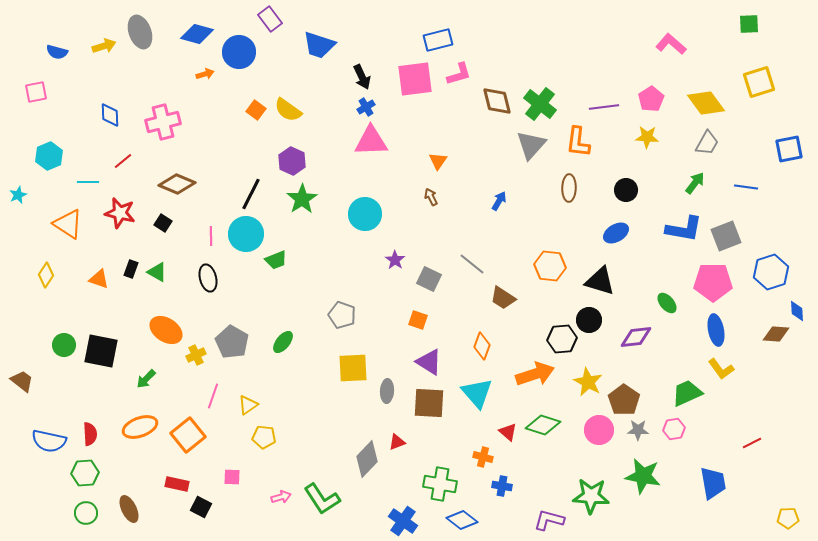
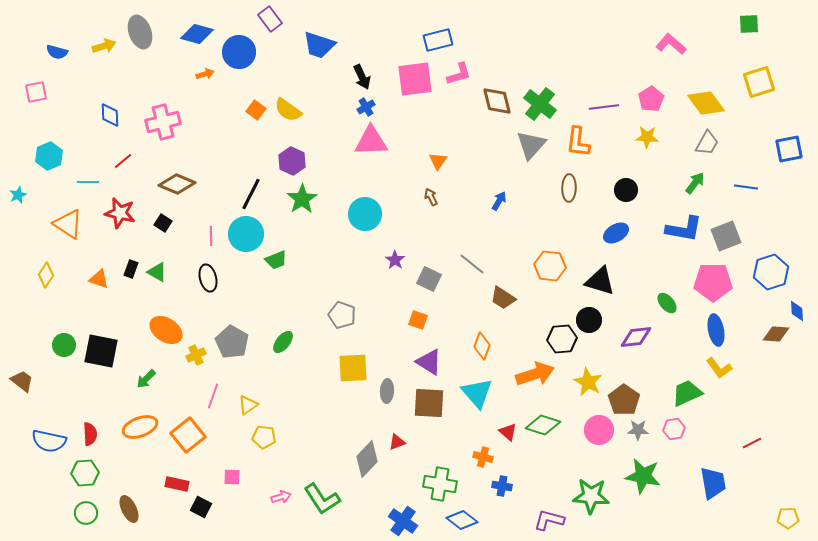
yellow L-shape at (721, 369): moved 2 px left, 1 px up
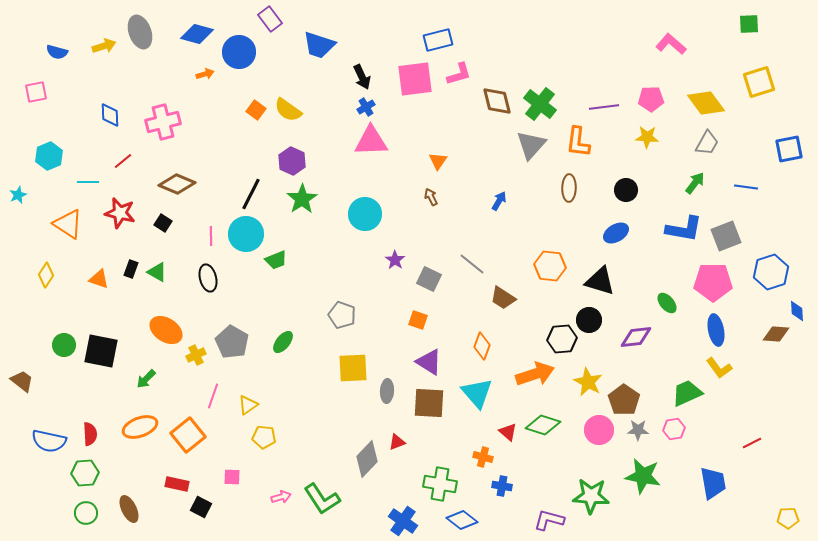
pink pentagon at (651, 99): rotated 30 degrees clockwise
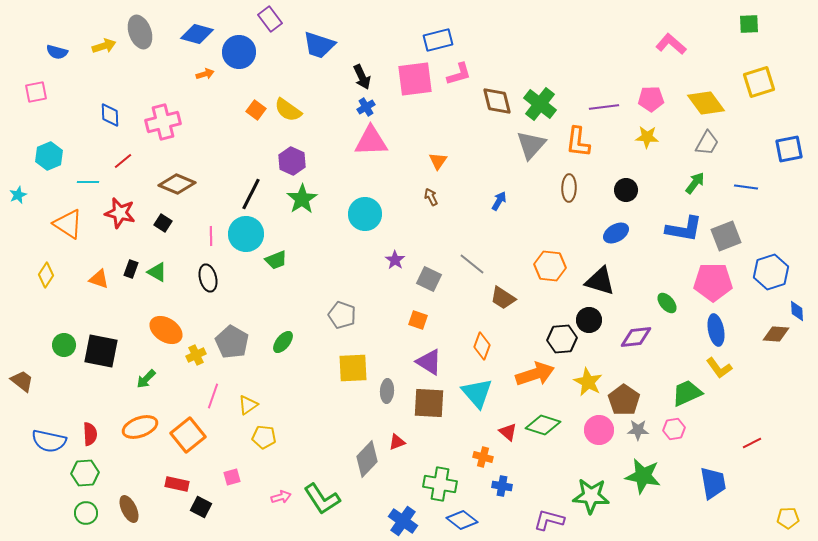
pink square at (232, 477): rotated 18 degrees counterclockwise
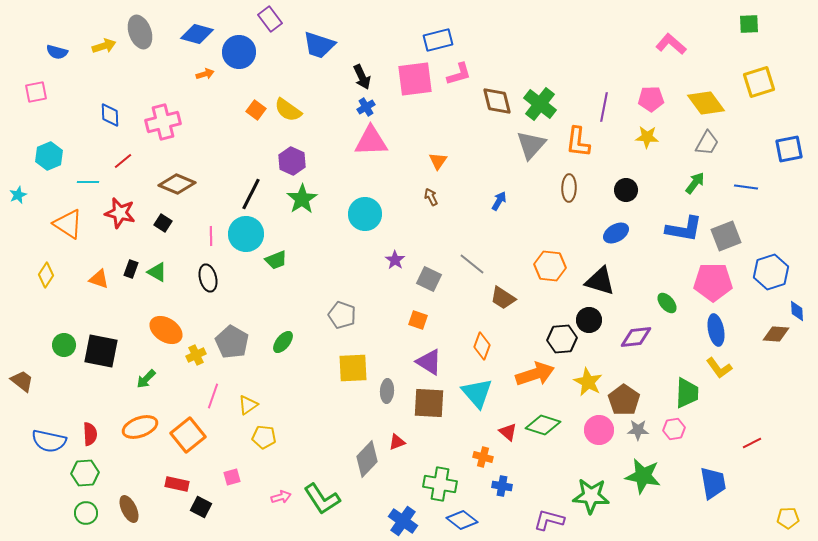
purple line at (604, 107): rotated 72 degrees counterclockwise
green trapezoid at (687, 393): rotated 116 degrees clockwise
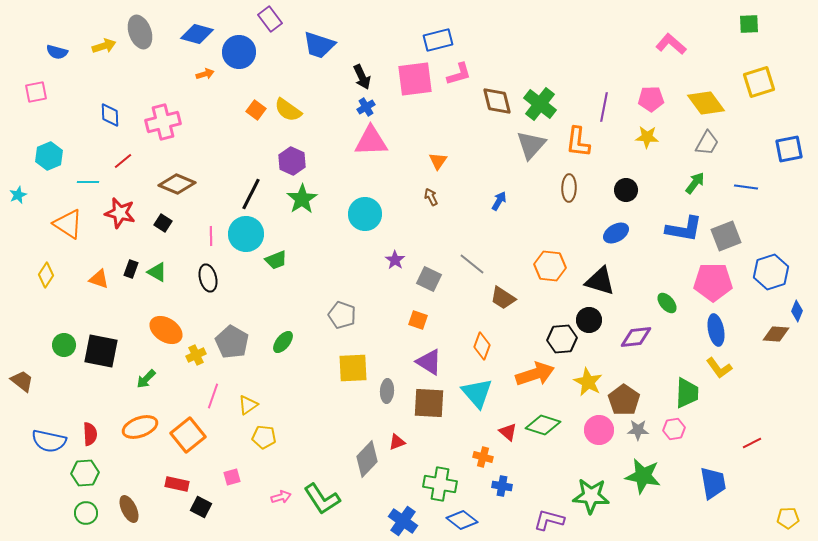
blue diamond at (797, 311): rotated 25 degrees clockwise
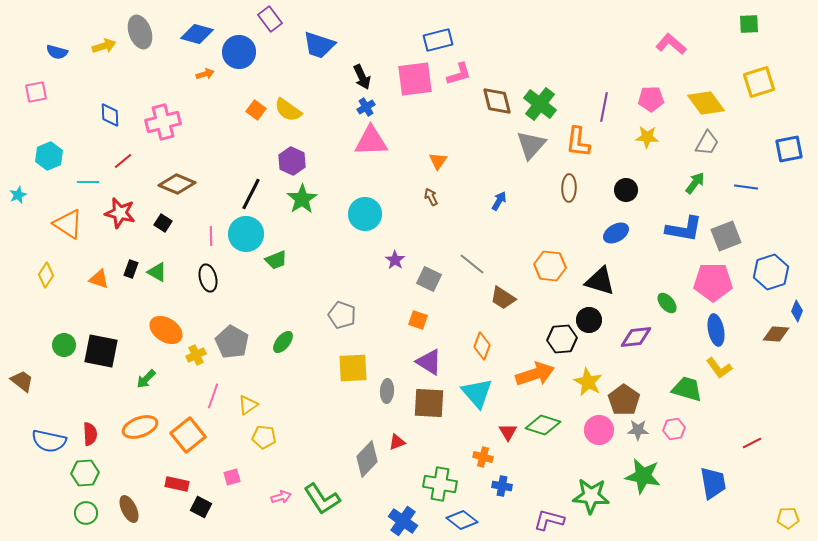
green trapezoid at (687, 393): moved 4 px up; rotated 76 degrees counterclockwise
red triangle at (508, 432): rotated 18 degrees clockwise
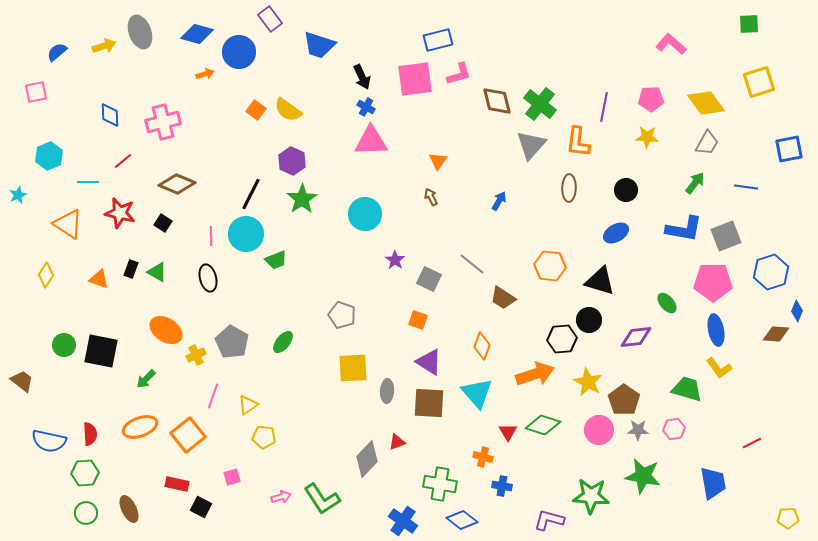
blue semicircle at (57, 52): rotated 125 degrees clockwise
blue cross at (366, 107): rotated 30 degrees counterclockwise
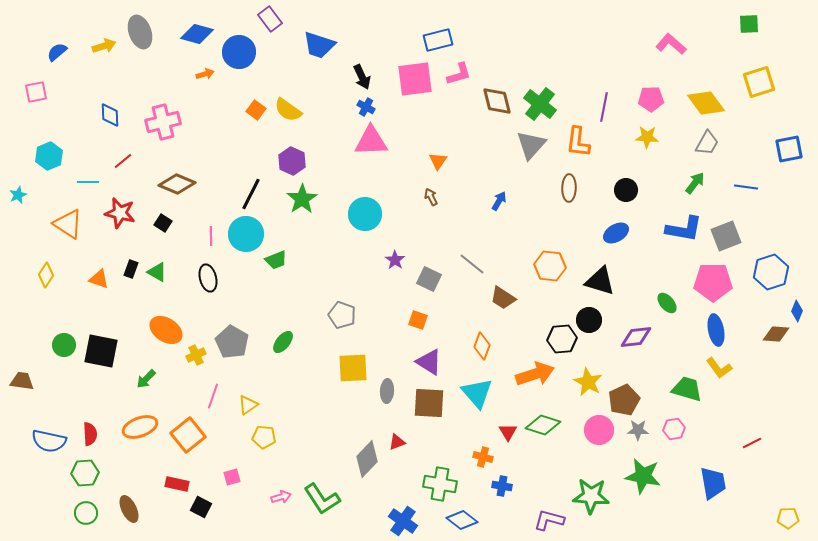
brown trapezoid at (22, 381): rotated 30 degrees counterclockwise
brown pentagon at (624, 400): rotated 12 degrees clockwise
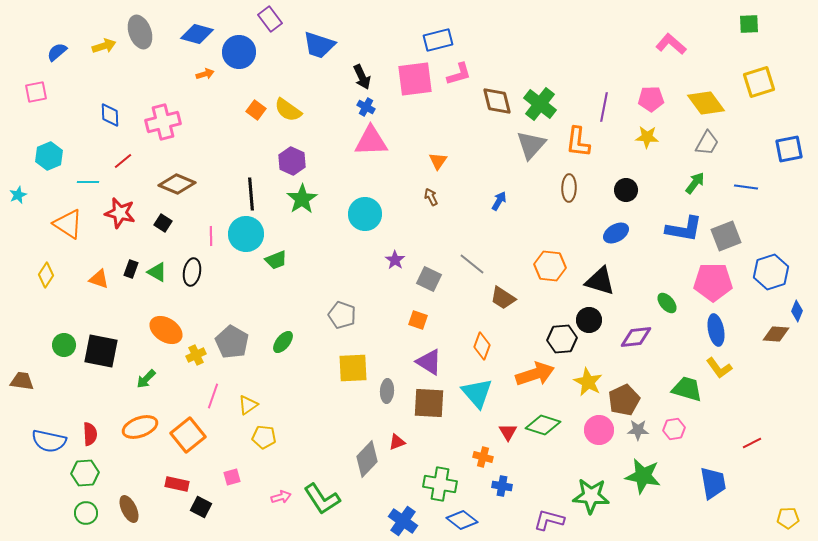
black line at (251, 194): rotated 32 degrees counterclockwise
black ellipse at (208, 278): moved 16 px left, 6 px up; rotated 24 degrees clockwise
